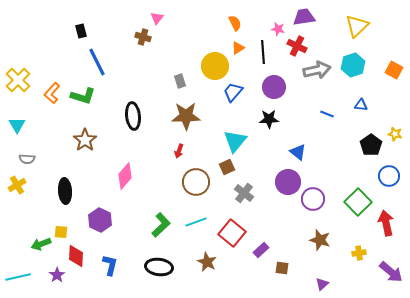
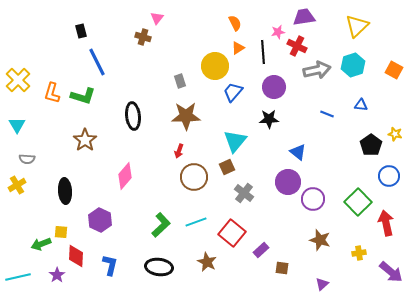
pink star at (278, 29): moved 3 px down; rotated 24 degrees counterclockwise
orange L-shape at (52, 93): rotated 25 degrees counterclockwise
brown circle at (196, 182): moved 2 px left, 5 px up
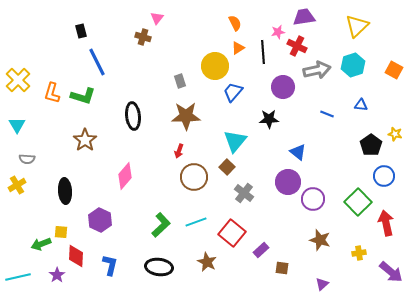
purple circle at (274, 87): moved 9 px right
brown square at (227, 167): rotated 21 degrees counterclockwise
blue circle at (389, 176): moved 5 px left
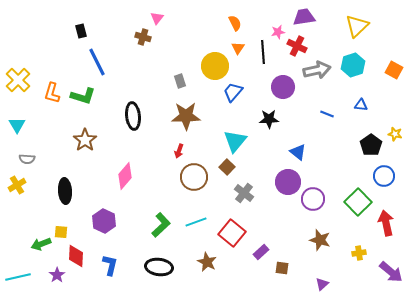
orange triangle at (238, 48): rotated 24 degrees counterclockwise
purple hexagon at (100, 220): moved 4 px right, 1 px down
purple rectangle at (261, 250): moved 2 px down
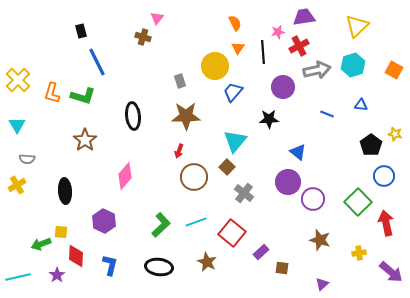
red cross at (297, 46): moved 2 px right; rotated 36 degrees clockwise
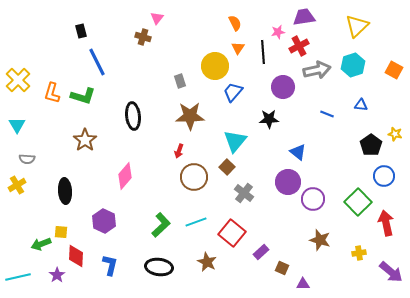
brown star at (186, 116): moved 4 px right
brown square at (282, 268): rotated 16 degrees clockwise
purple triangle at (322, 284): moved 19 px left; rotated 40 degrees clockwise
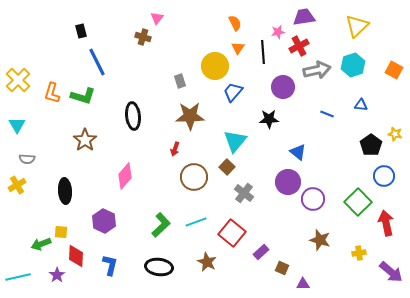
red arrow at (179, 151): moved 4 px left, 2 px up
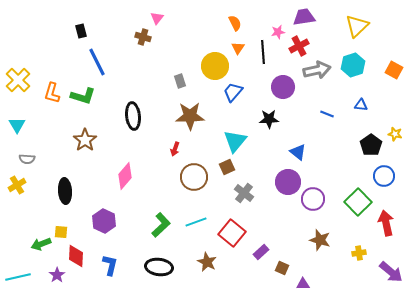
brown square at (227, 167): rotated 21 degrees clockwise
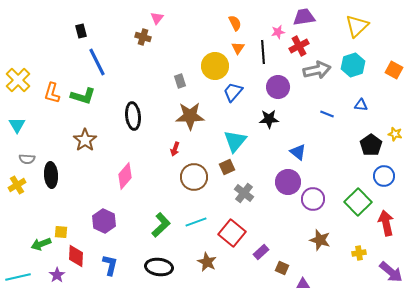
purple circle at (283, 87): moved 5 px left
black ellipse at (65, 191): moved 14 px left, 16 px up
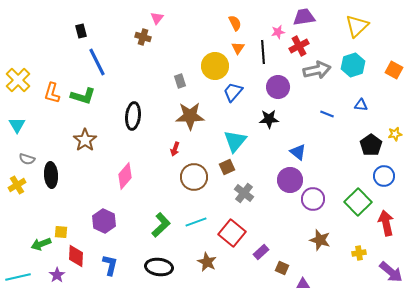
black ellipse at (133, 116): rotated 12 degrees clockwise
yellow star at (395, 134): rotated 24 degrees counterclockwise
gray semicircle at (27, 159): rotated 14 degrees clockwise
purple circle at (288, 182): moved 2 px right, 2 px up
